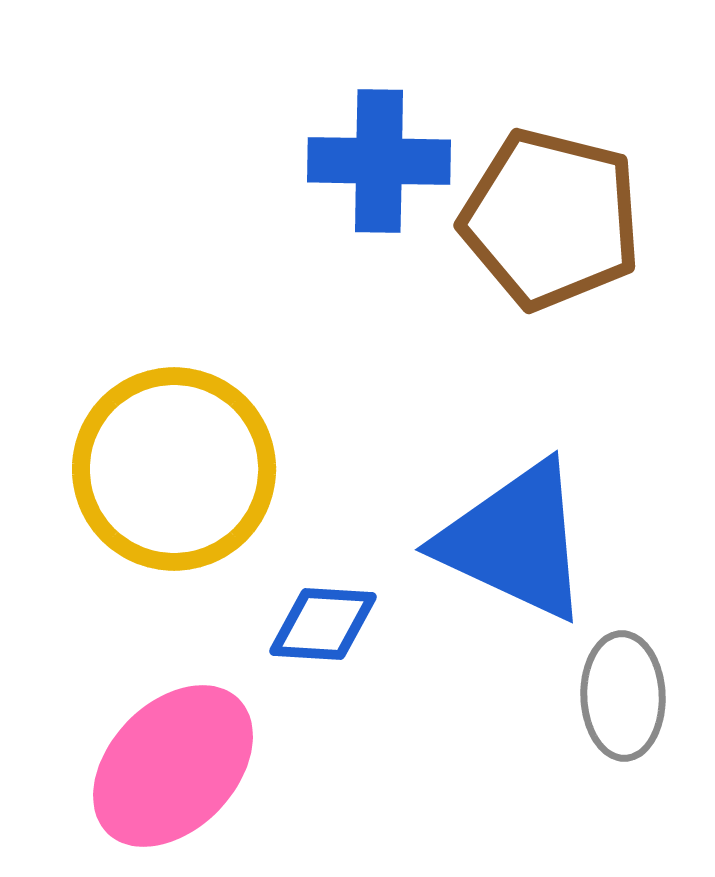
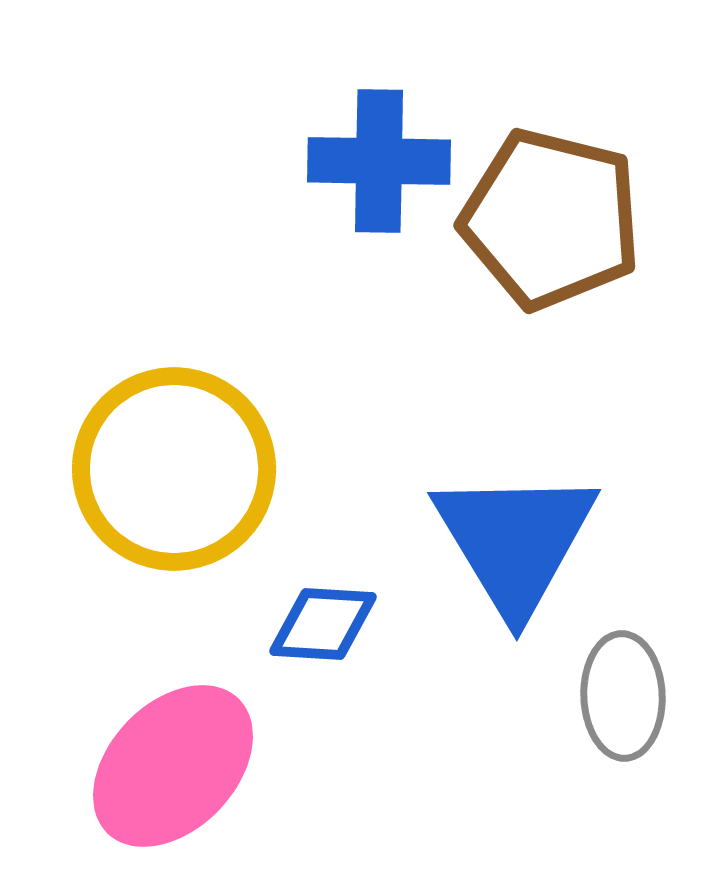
blue triangle: rotated 34 degrees clockwise
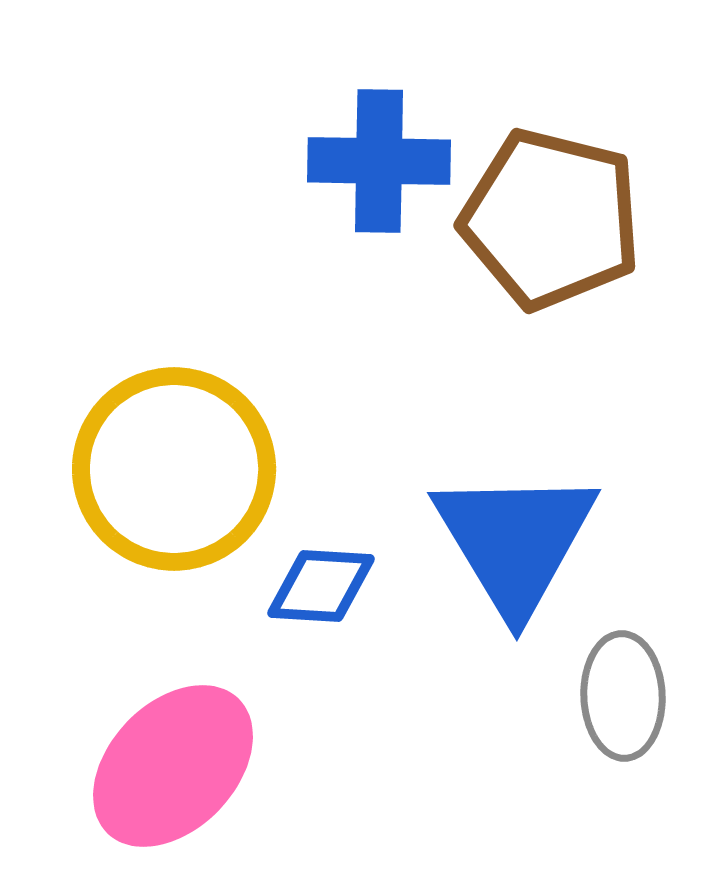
blue diamond: moved 2 px left, 38 px up
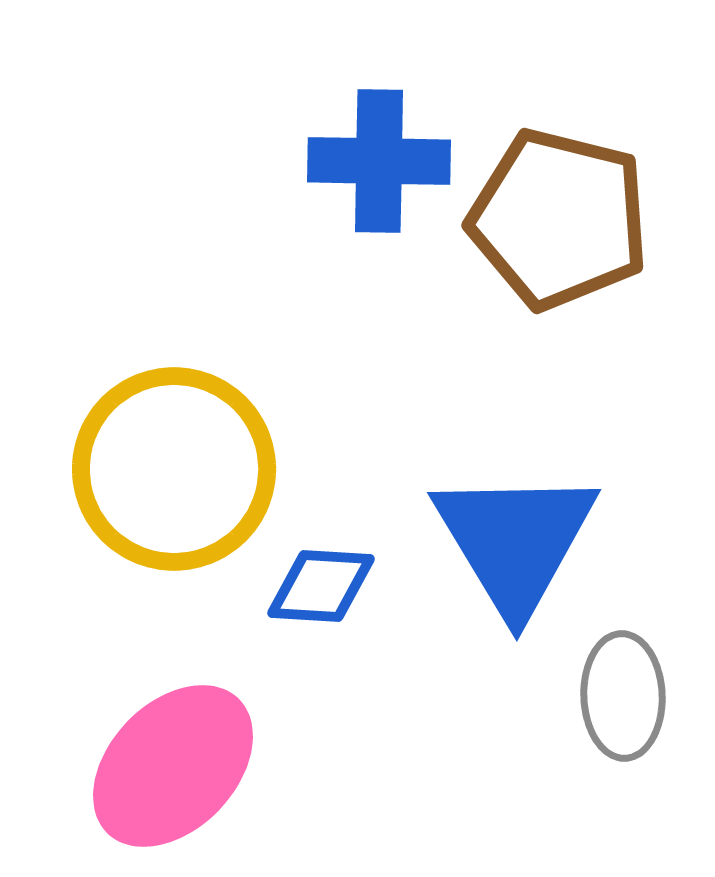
brown pentagon: moved 8 px right
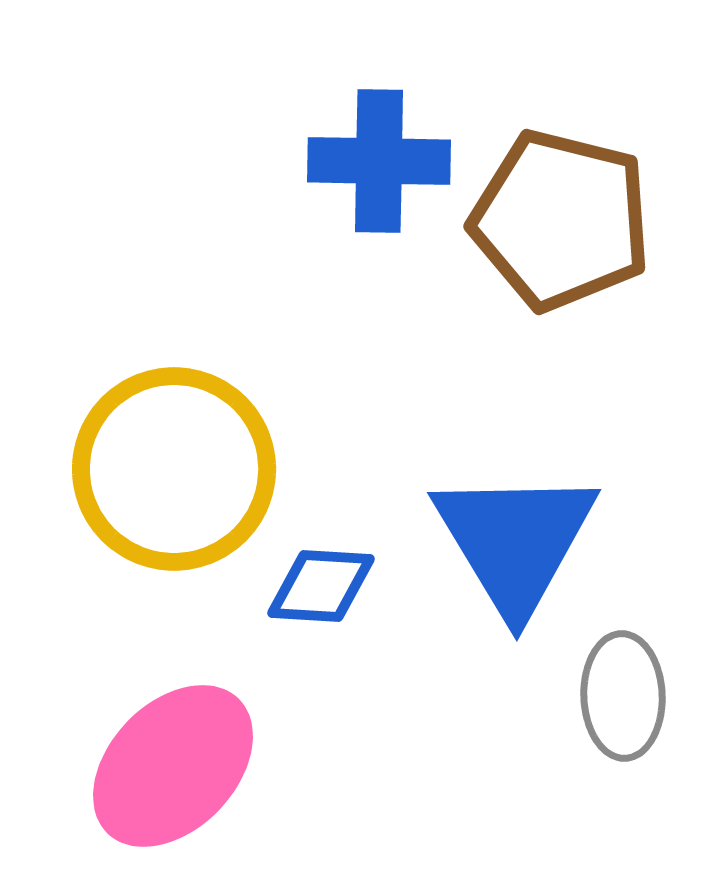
brown pentagon: moved 2 px right, 1 px down
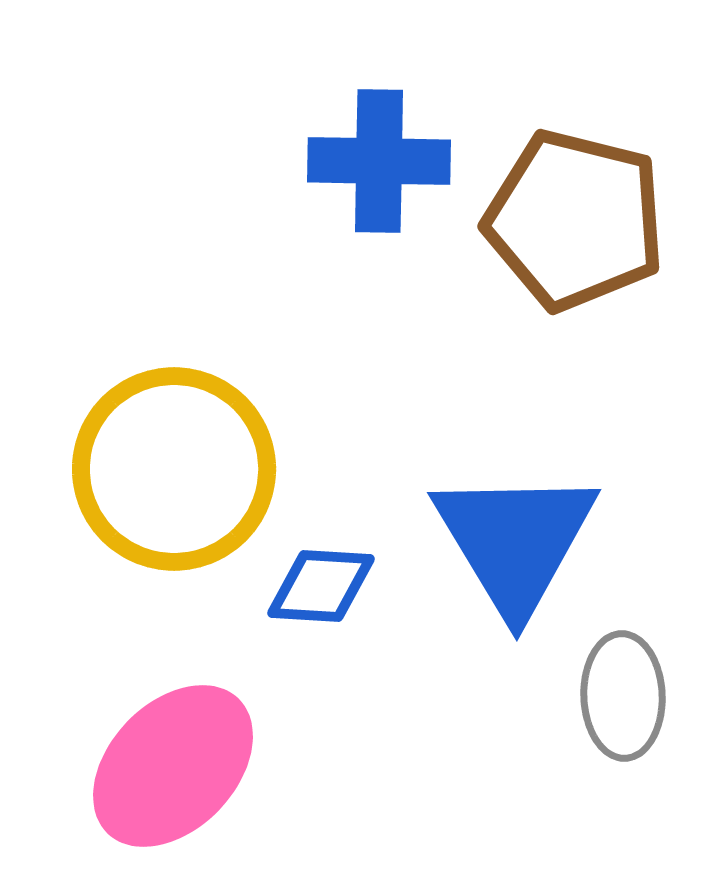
brown pentagon: moved 14 px right
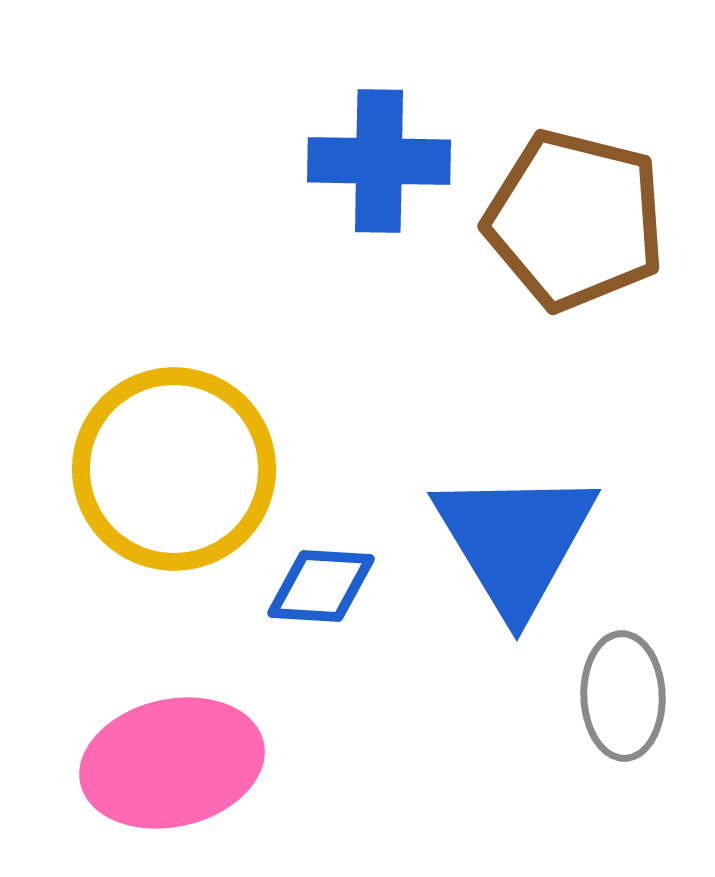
pink ellipse: moved 1 px left, 3 px up; rotated 33 degrees clockwise
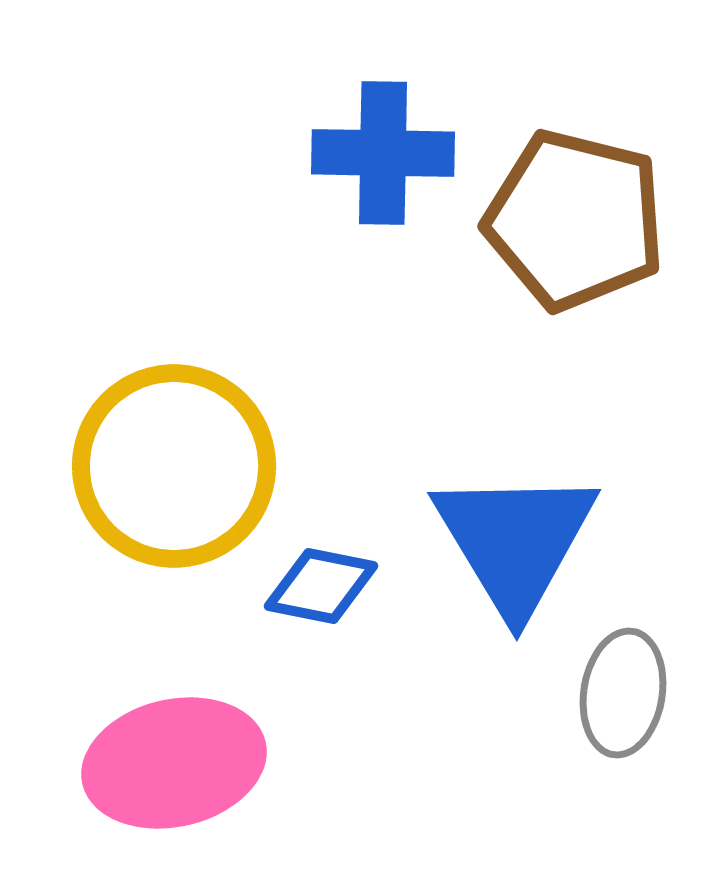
blue cross: moved 4 px right, 8 px up
yellow circle: moved 3 px up
blue diamond: rotated 8 degrees clockwise
gray ellipse: moved 3 px up; rotated 11 degrees clockwise
pink ellipse: moved 2 px right
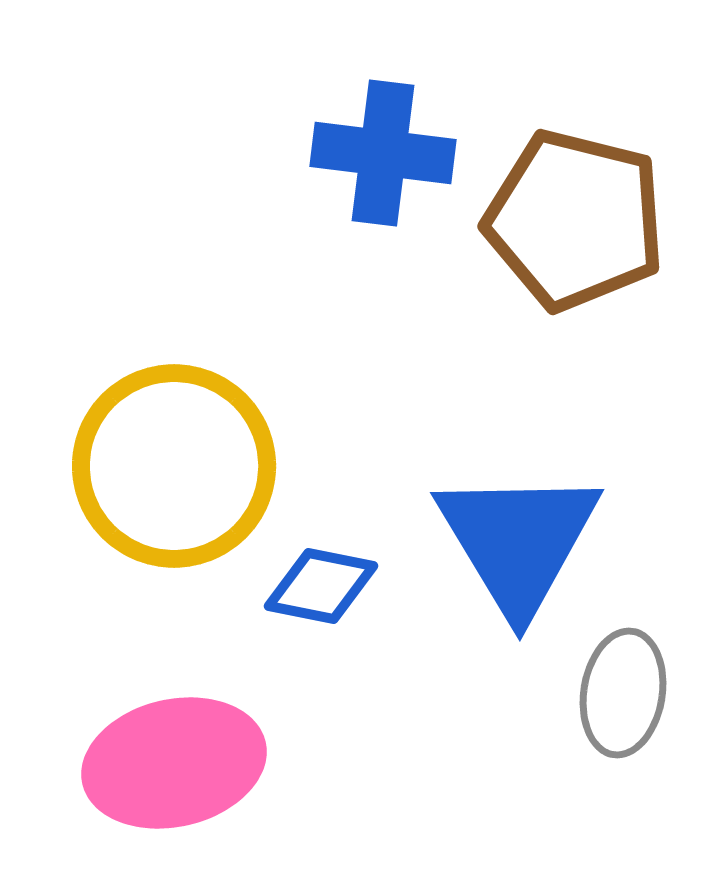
blue cross: rotated 6 degrees clockwise
blue triangle: moved 3 px right
